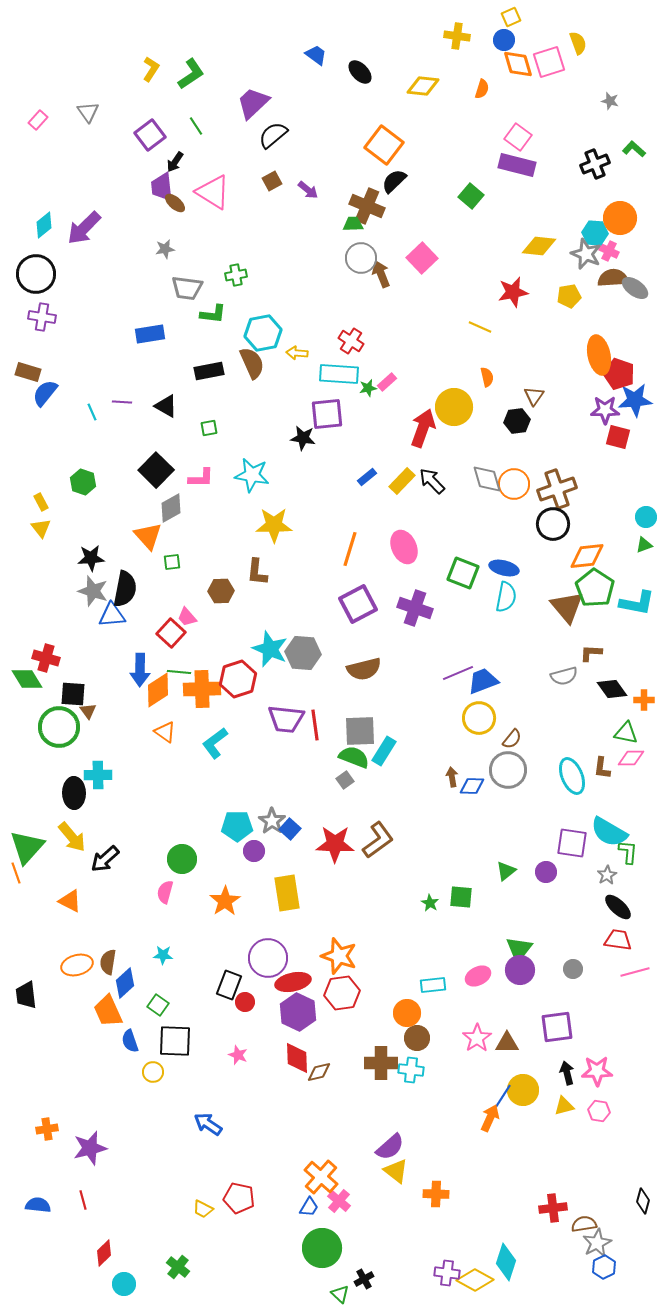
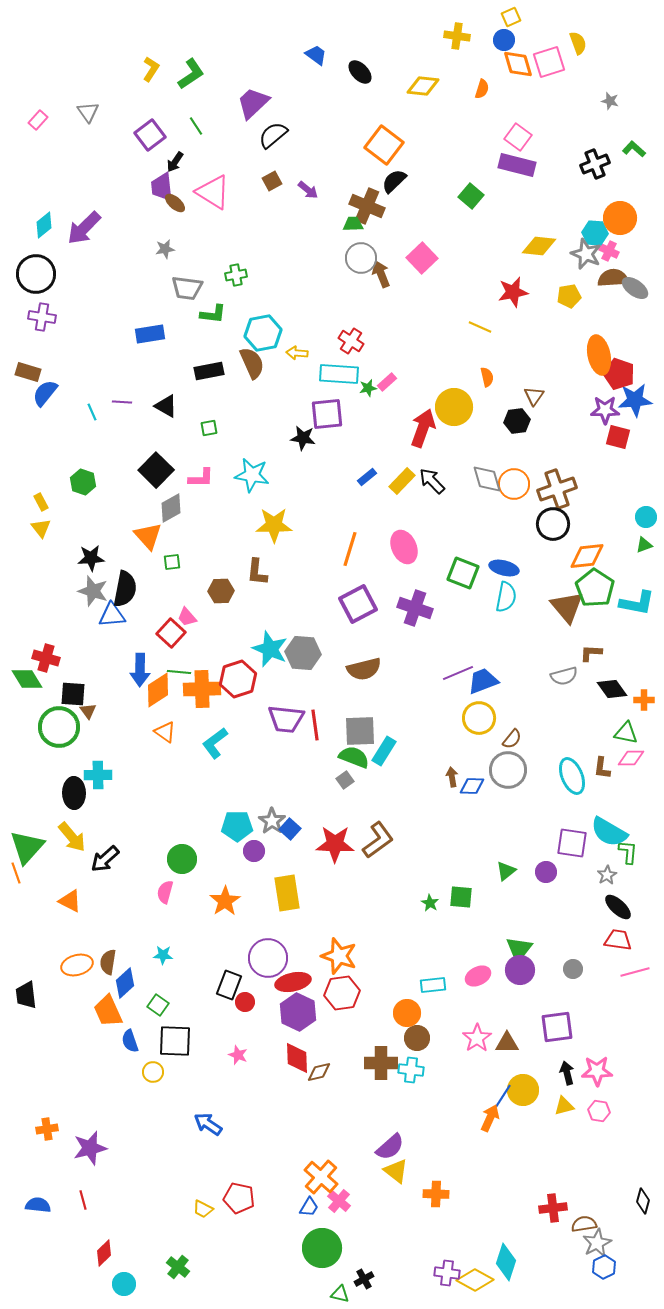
green triangle at (340, 1294): rotated 30 degrees counterclockwise
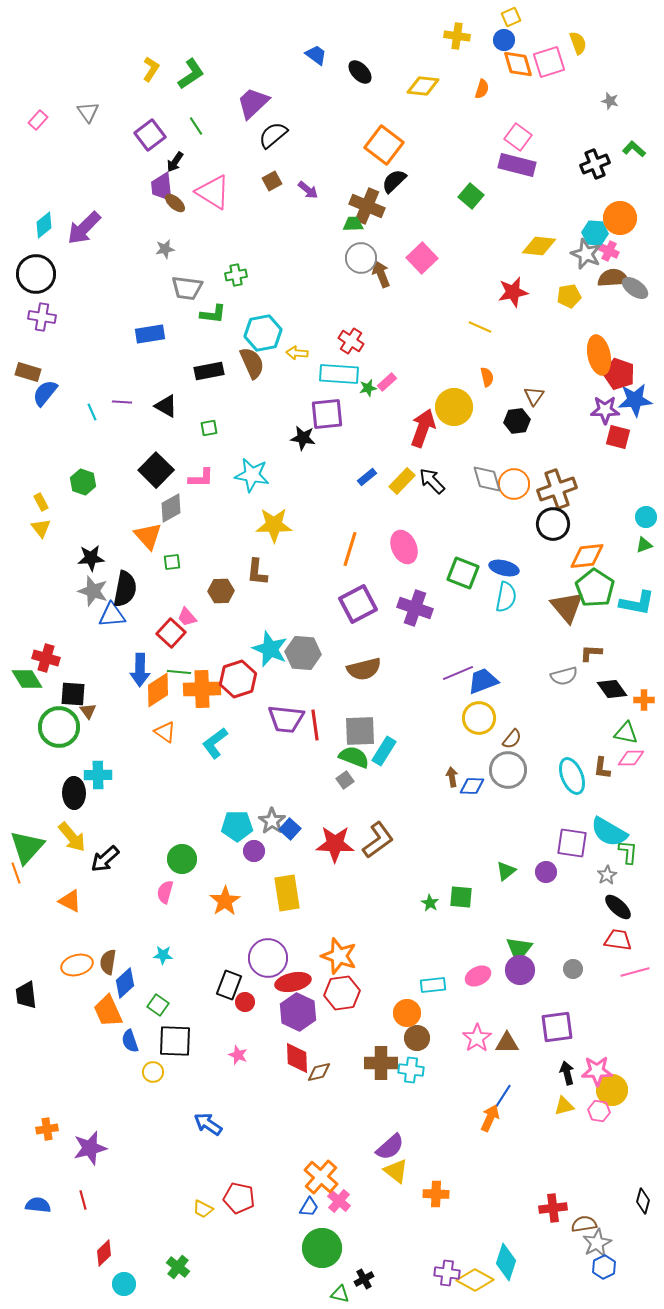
yellow circle at (523, 1090): moved 89 px right
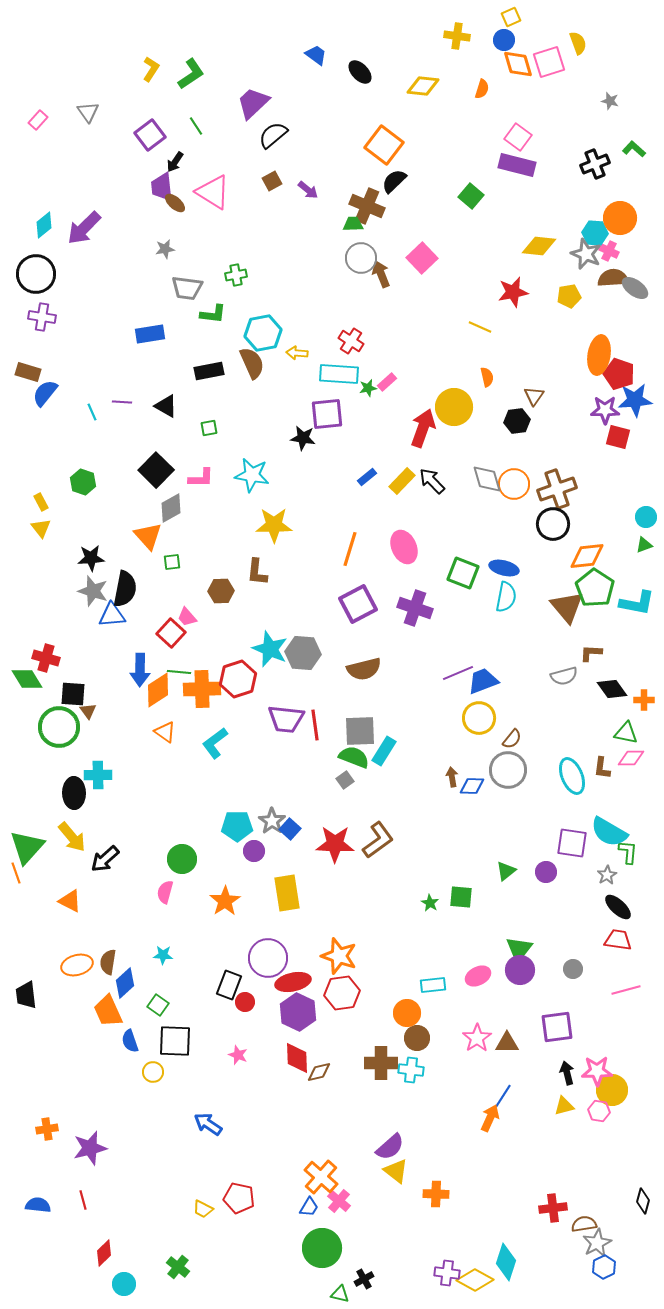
orange ellipse at (599, 355): rotated 21 degrees clockwise
pink line at (635, 972): moved 9 px left, 18 px down
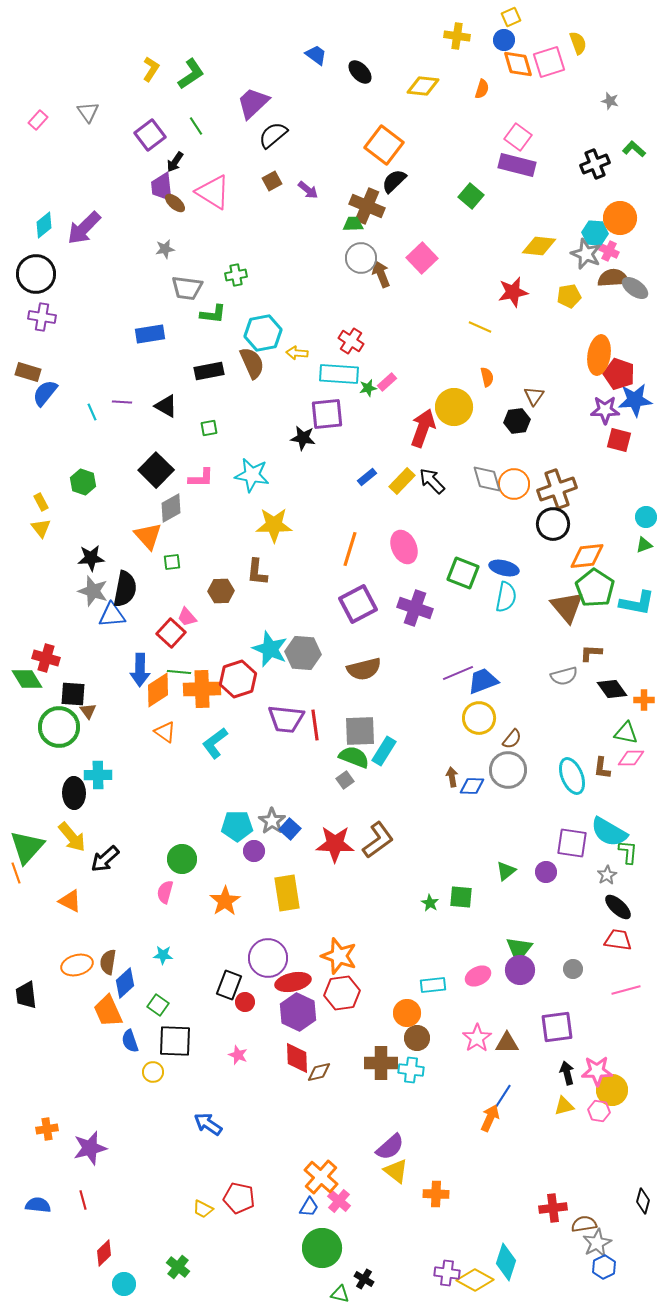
red square at (618, 437): moved 1 px right, 3 px down
black cross at (364, 1279): rotated 30 degrees counterclockwise
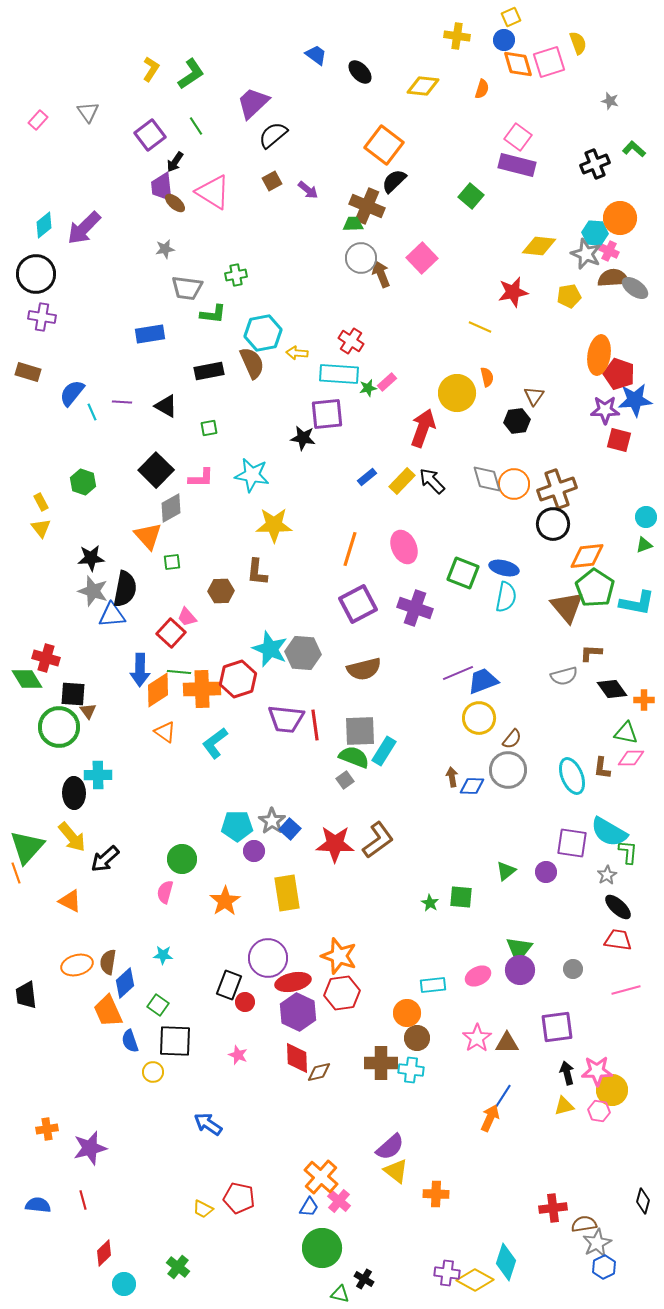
blue semicircle at (45, 393): moved 27 px right
yellow circle at (454, 407): moved 3 px right, 14 px up
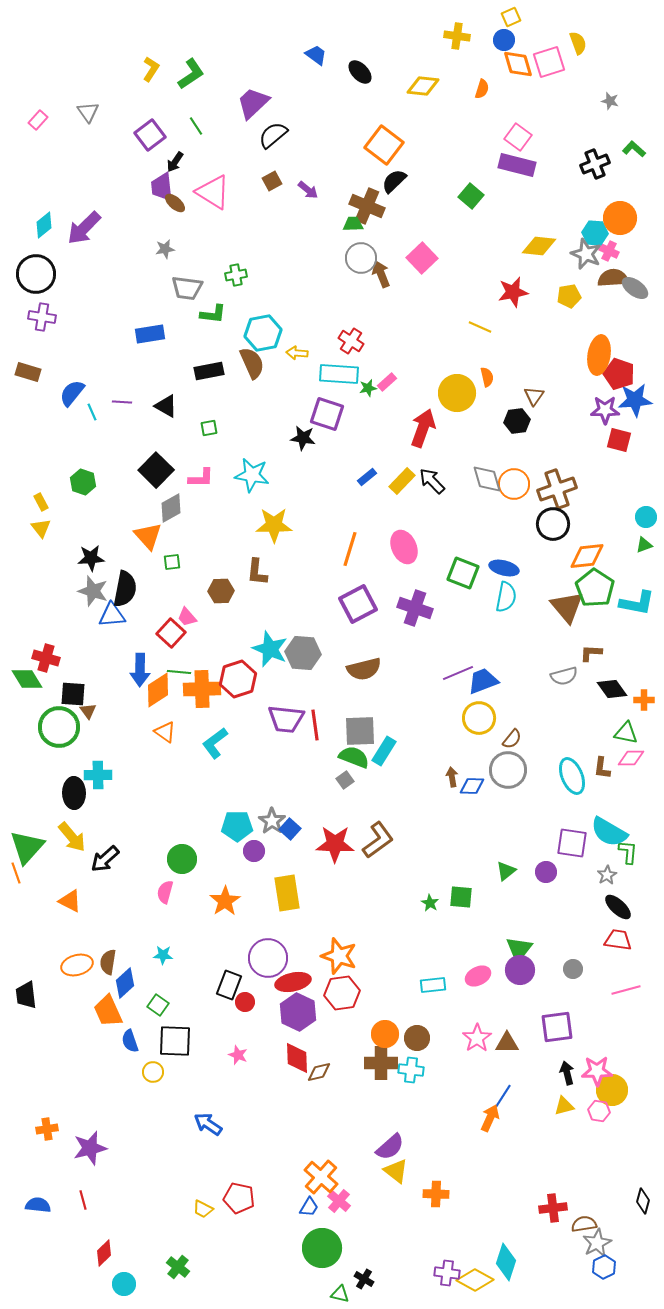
purple square at (327, 414): rotated 24 degrees clockwise
orange circle at (407, 1013): moved 22 px left, 21 px down
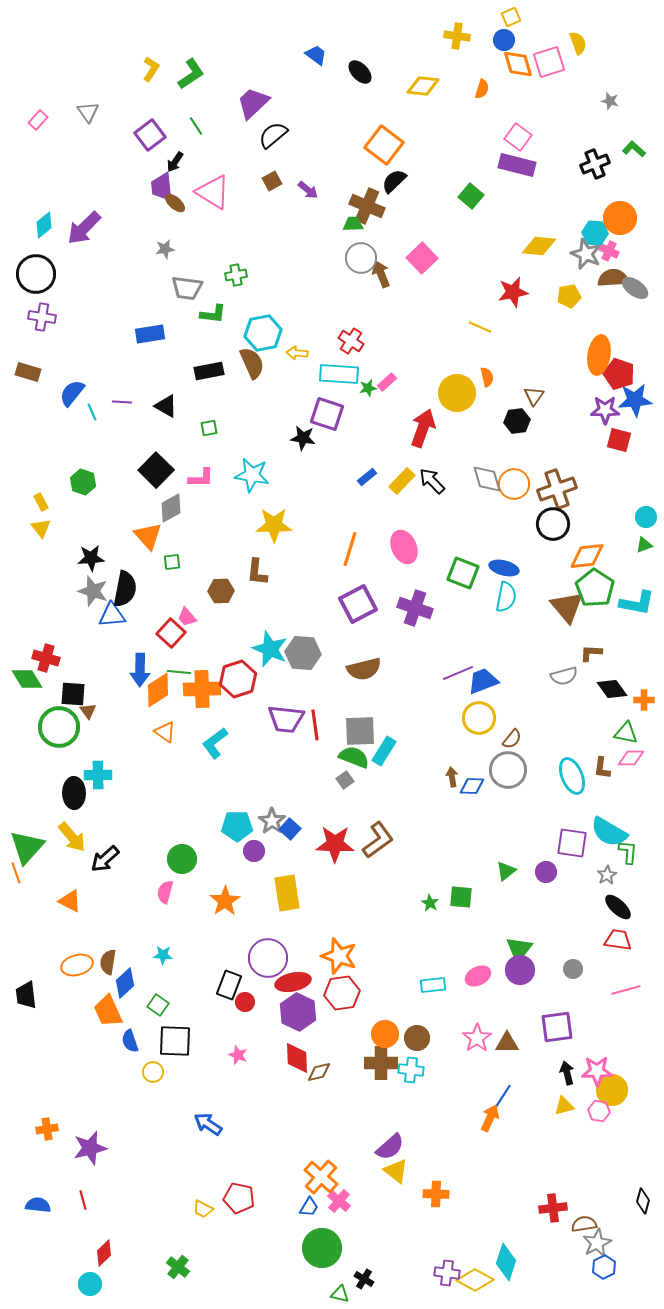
cyan circle at (124, 1284): moved 34 px left
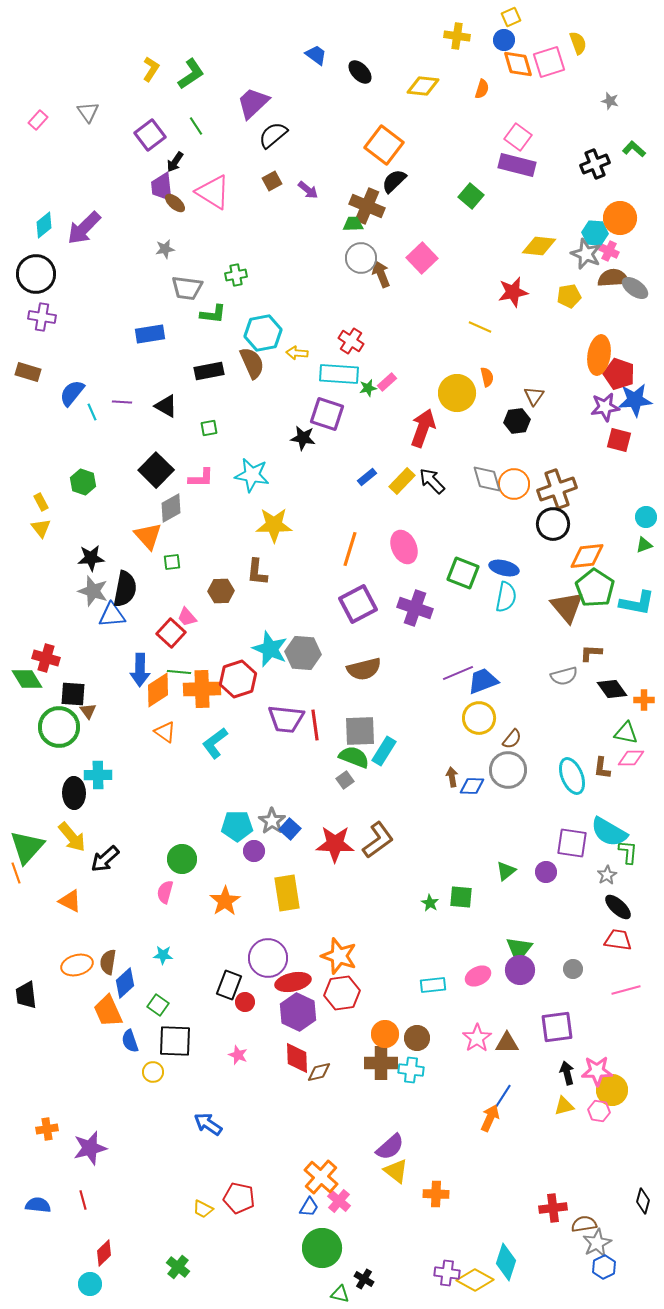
purple star at (605, 410): moved 3 px up; rotated 8 degrees counterclockwise
